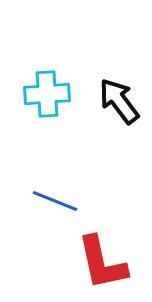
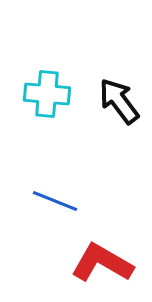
cyan cross: rotated 9 degrees clockwise
red L-shape: rotated 132 degrees clockwise
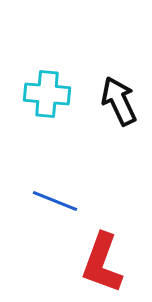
black arrow: rotated 12 degrees clockwise
red L-shape: rotated 100 degrees counterclockwise
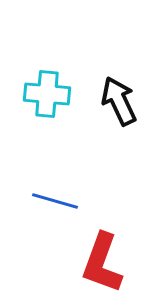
blue line: rotated 6 degrees counterclockwise
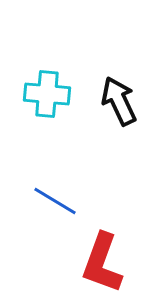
blue line: rotated 15 degrees clockwise
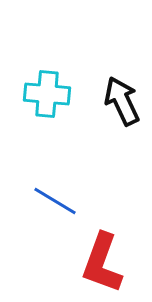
black arrow: moved 3 px right
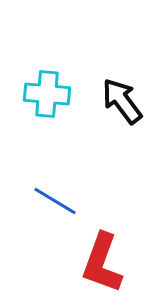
black arrow: rotated 12 degrees counterclockwise
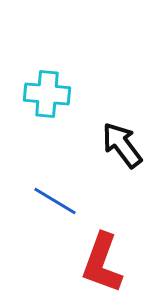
black arrow: moved 44 px down
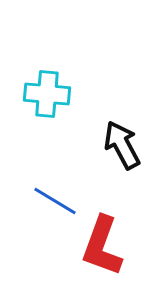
black arrow: rotated 9 degrees clockwise
red L-shape: moved 17 px up
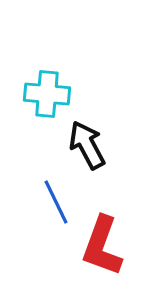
black arrow: moved 35 px left
blue line: moved 1 px right, 1 px down; rotated 33 degrees clockwise
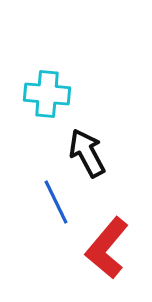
black arrow: moved 8 px down
red L-shape: moved 5 px right, 2 px down; rotated 20 degrees clockwise
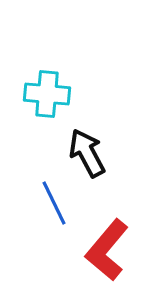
blue line: moved 2 px left, 1 px down
red L-shape: moved 2 px down
